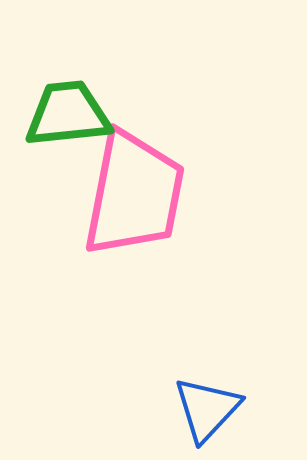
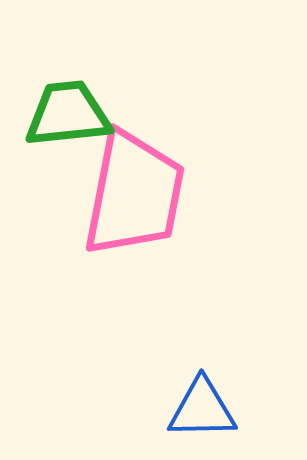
blue triangle: moved 5 px left; rotated 46 degrees clockwise
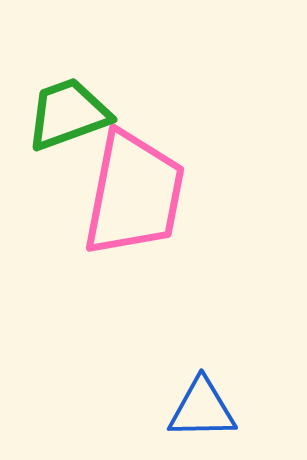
green trapezoid: rotated 14 degrees counterclockwise
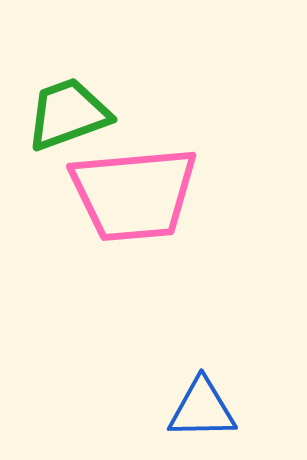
pink trapezoid: rotated 74 degrees clockwise
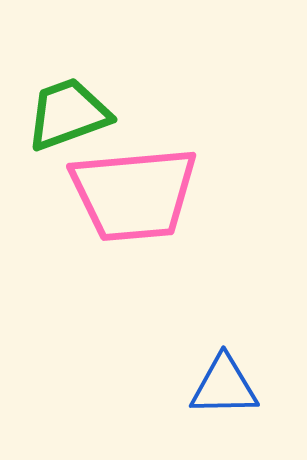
blue triangle: moved 22 px right, 23 px up
